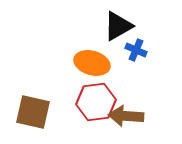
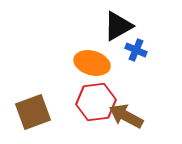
brown square: rotated 33 degrees counterclockwise
brown arrow: rotated 24 degrees clockwise
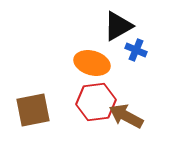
brown square: moved 2 px up; rotated 9 degrees clockwise
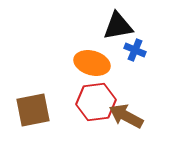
black triangle: rotated 20 degrees clockwise
blue cross: moved 1 px left
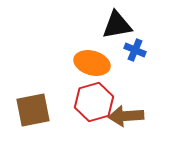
black triangle: moved 1 px left, 1 px up
red hexagon: moved 2 px left; rotated 9 degrees counterclockwise
brown arrow: rotated 32 degrees counterclockwise
